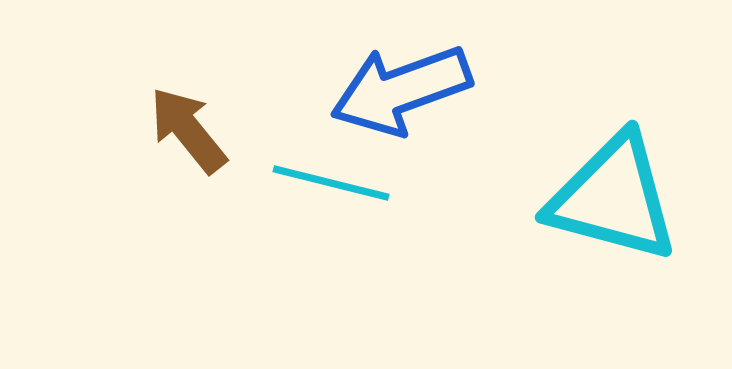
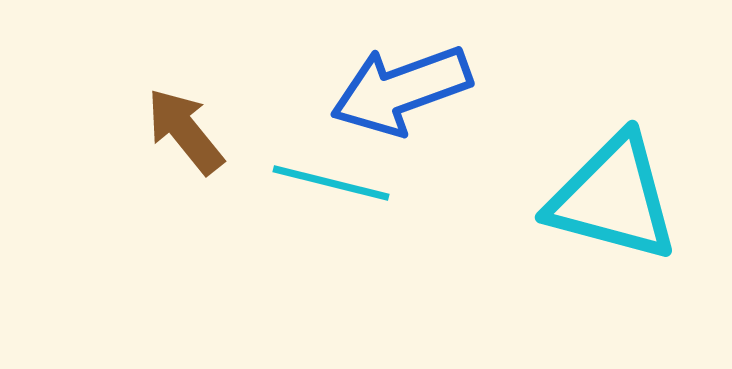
brown arrow: moved 3 px left, 1 px down
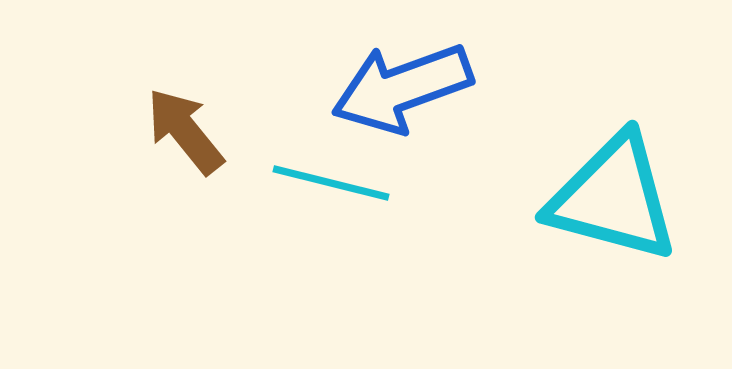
blue arrow: moved 1 px right, 2 px up
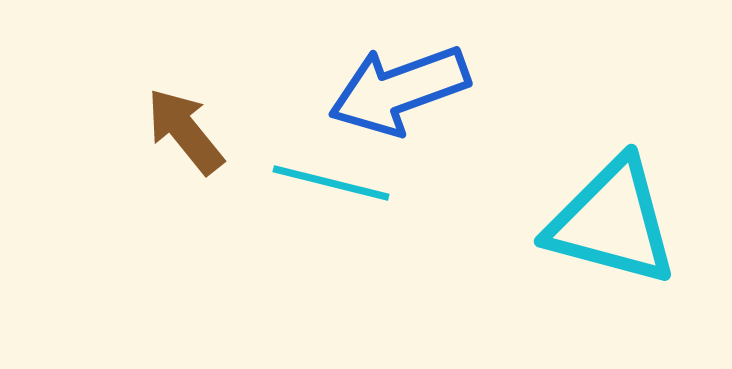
blue arrow: moved 3 px left, 2 px down
cyan triangle: moved 1 px left, 24 px down
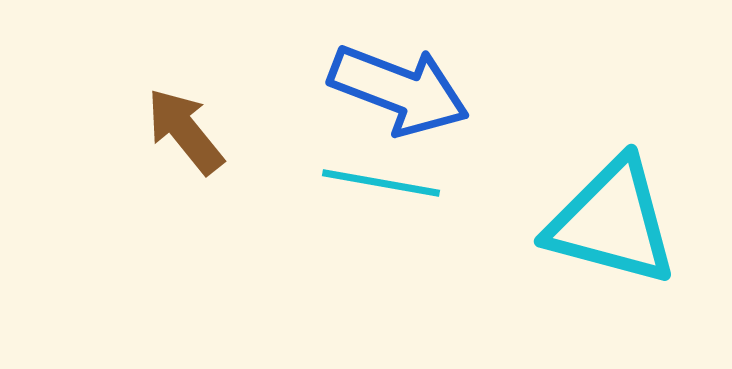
blue arrow: rotated 139 degrees counterclockwise
cyan line: moved 50 px right; rotated 4 degrees counterclockwise
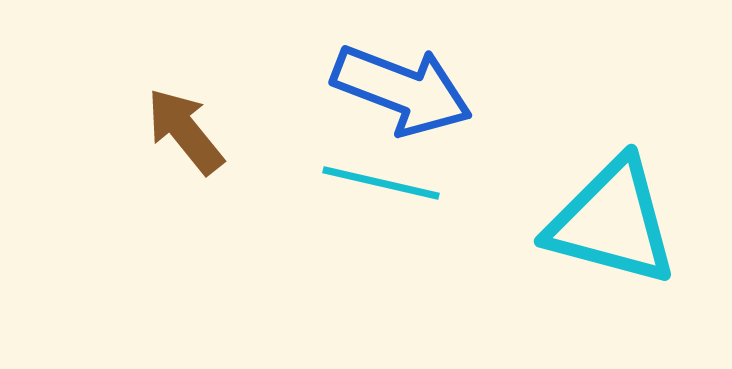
blue arrow: moved 3 px right
cyan line: rotated 3 degrees clockwise
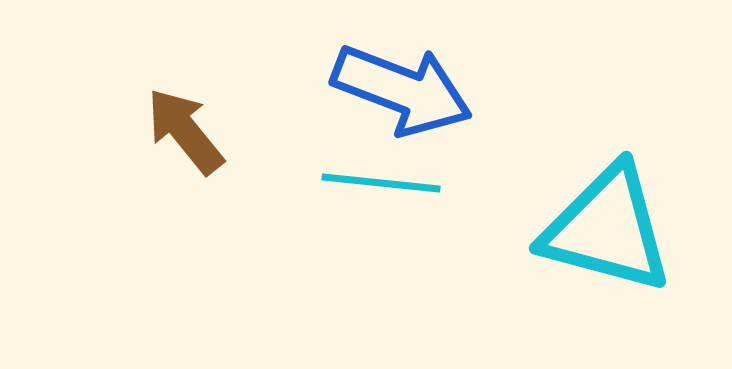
cyan line: rotated 7 degrees counterclockwise
cyan triangle: moved 5 px left, 7 px down
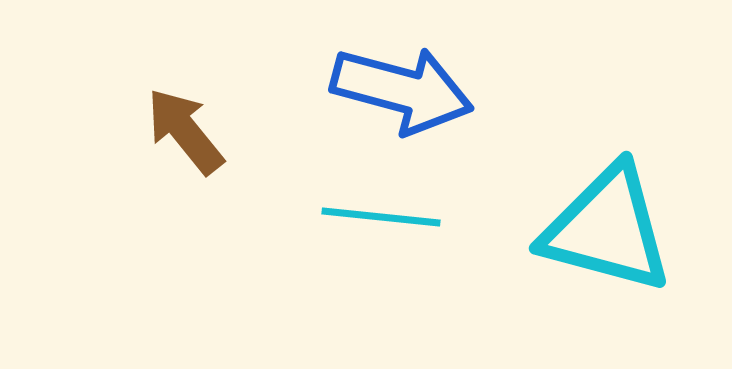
blue arrow: rotated 6 degrees counterclockwise
cyan line: moved 34 px down
